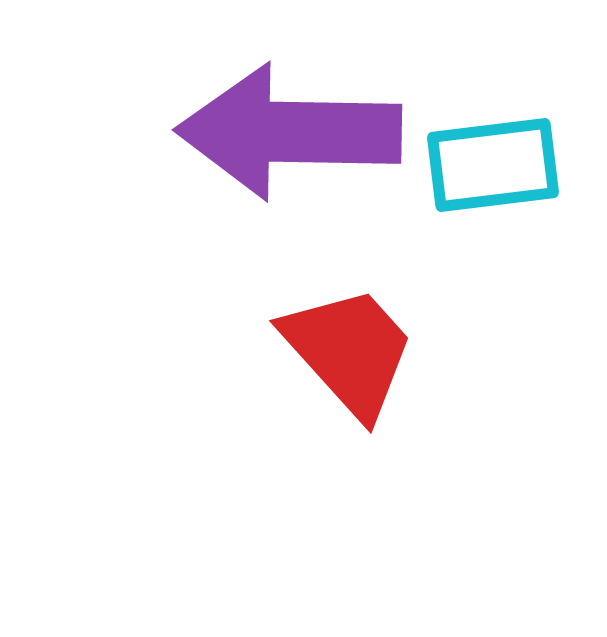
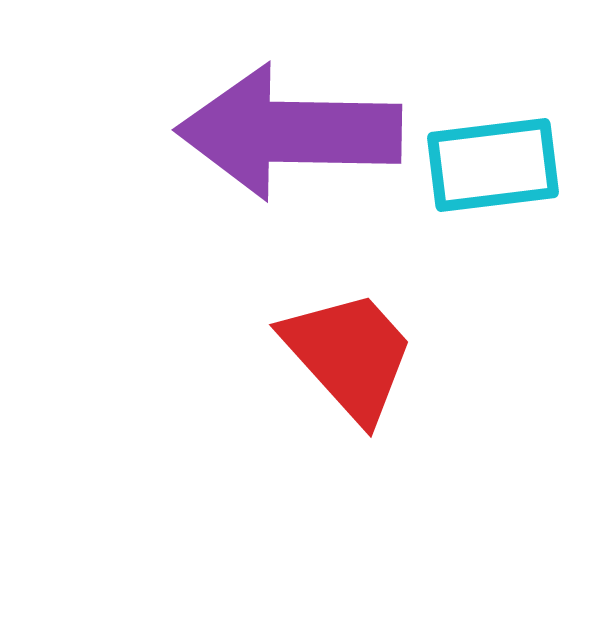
red trapezoid: moved 4 px down
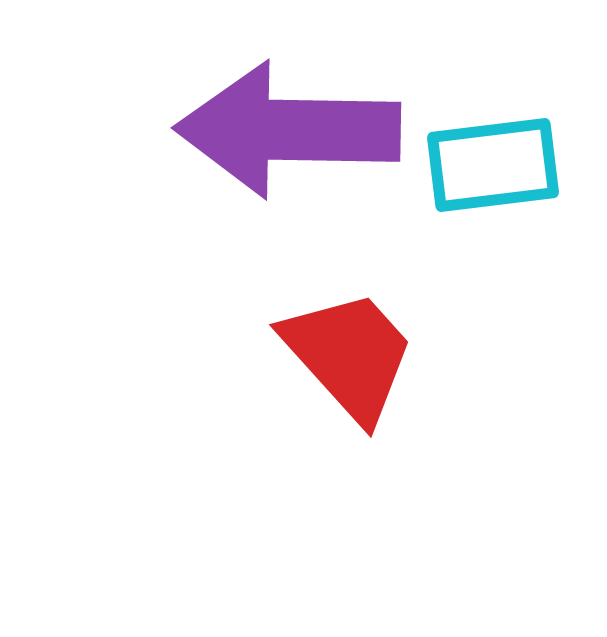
purple arrow: moved 1 px left, 2 px up
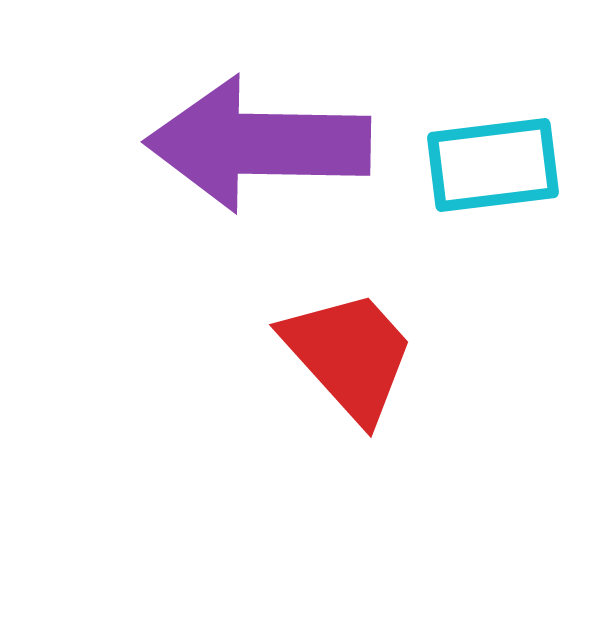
purple arrow: moved 30 px left, 14 px down
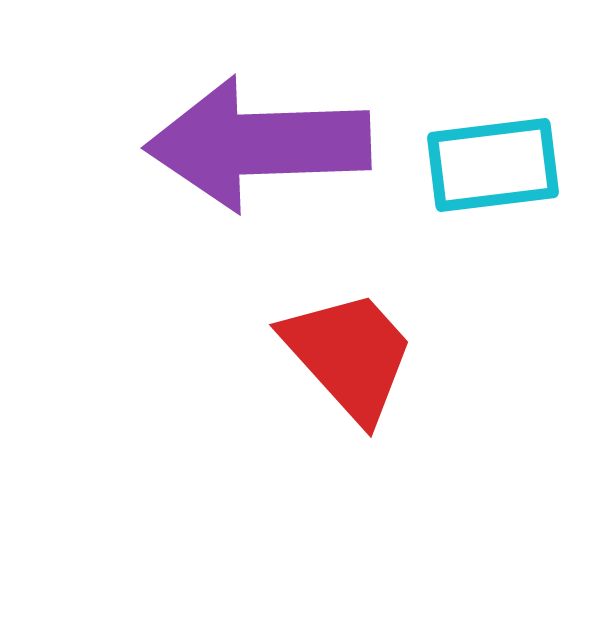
purple arrow: rotated 3 degrees counterclockwise
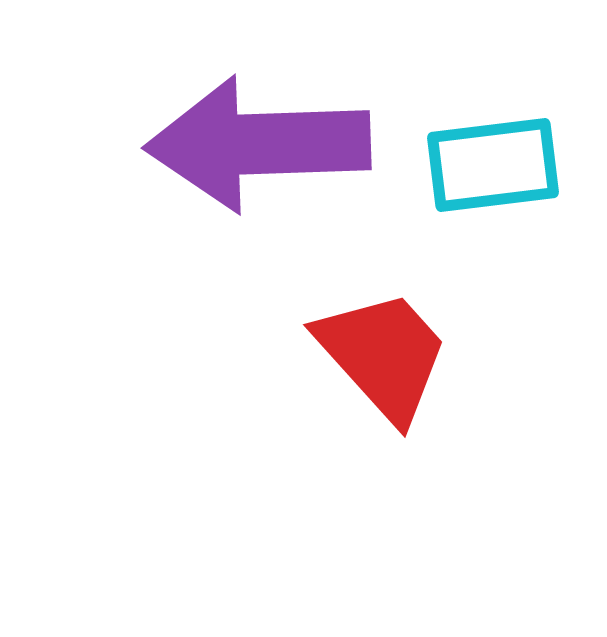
red trapezoid: moved 34 px right
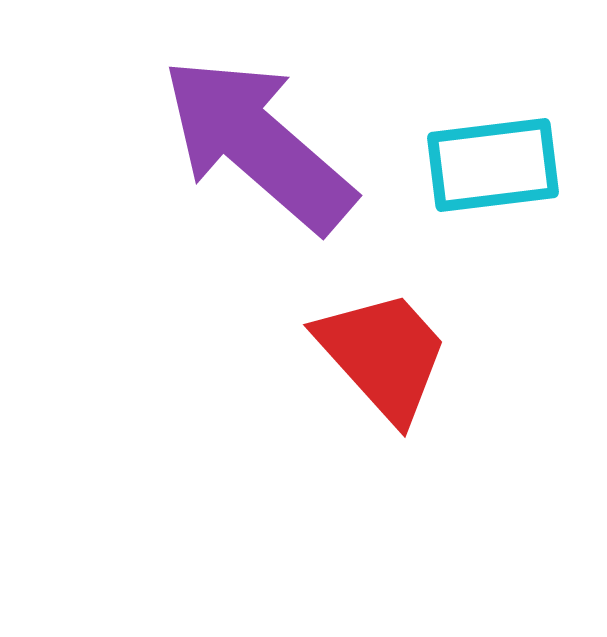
purple arrow: rotated 43 degrees clockwise
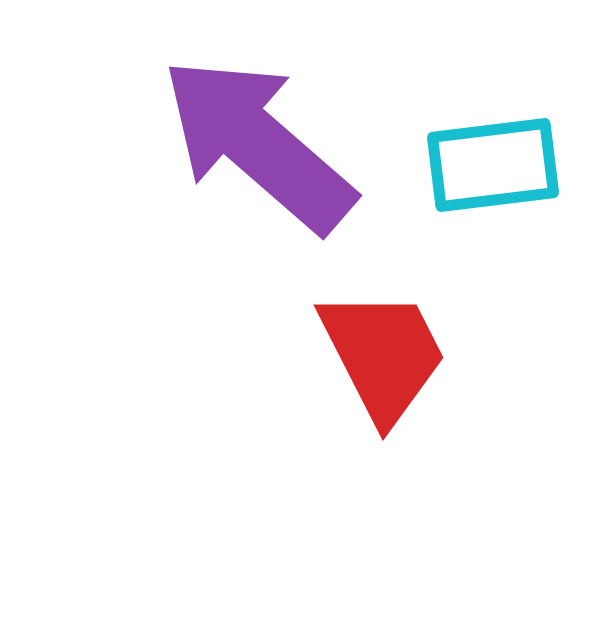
red trapezoid: rotated 15 degrees clockwise
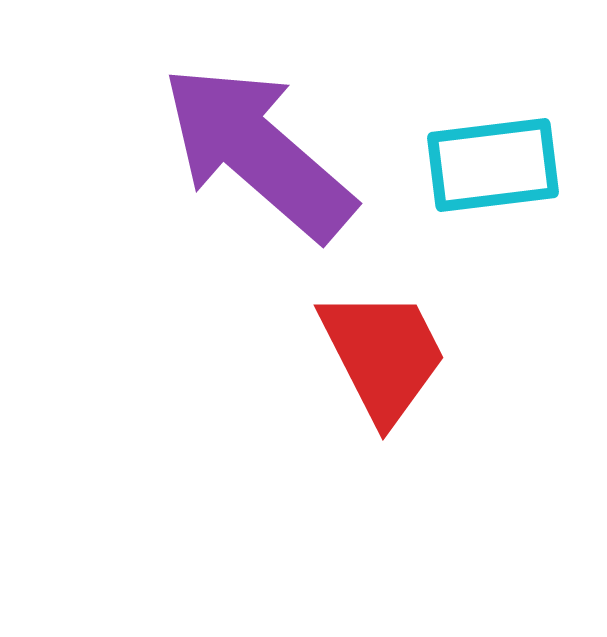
purple arrow: moved 8 px down
